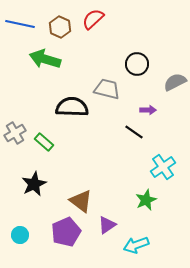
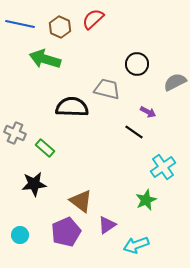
purple arrow: moved 2 px down; rotated 28 degrees clockwise
gray cross: rotated 35 degrees counterclockwise
green rectangle: moved 1 px right, 6 px down
black star: rotated 20 degrees clockwise
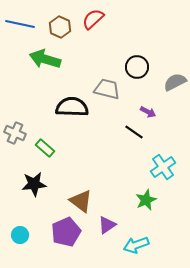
black circle: moved 3 px down
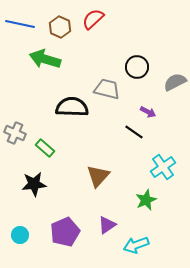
brown triangle: moved 17 px right, 25 px up; rotated 35 degrees clockwise
purple pentagon: moved 1 px left
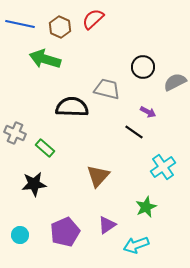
black circle: moved 6 px right
green star: moved 7 px down
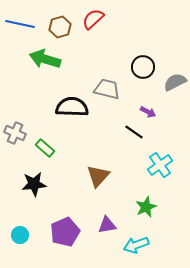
brown hexagon: rotated 20 degrees clockwise
cyan cross: moved 3 px left, 2 px up
purple triangle: rotated 24 degrees clockwise
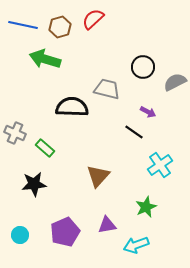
blue line: moved 3 px right, 1 px down
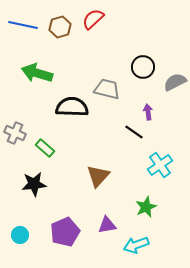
green arrow: moved 8 px left, 14 px down
purple arrow: rotated 126 degrees counterclockwise
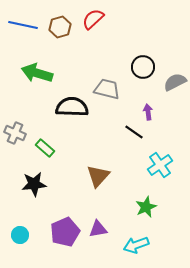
purple triangle: moved 9 px left, 4 px down
